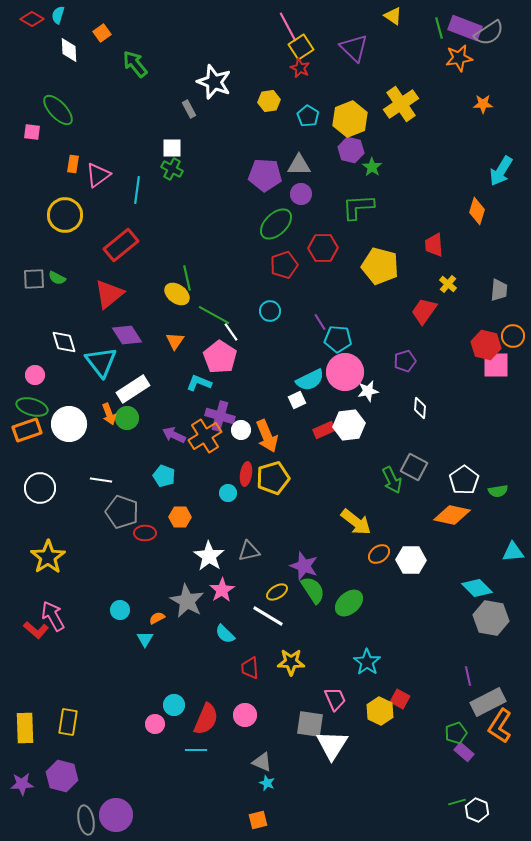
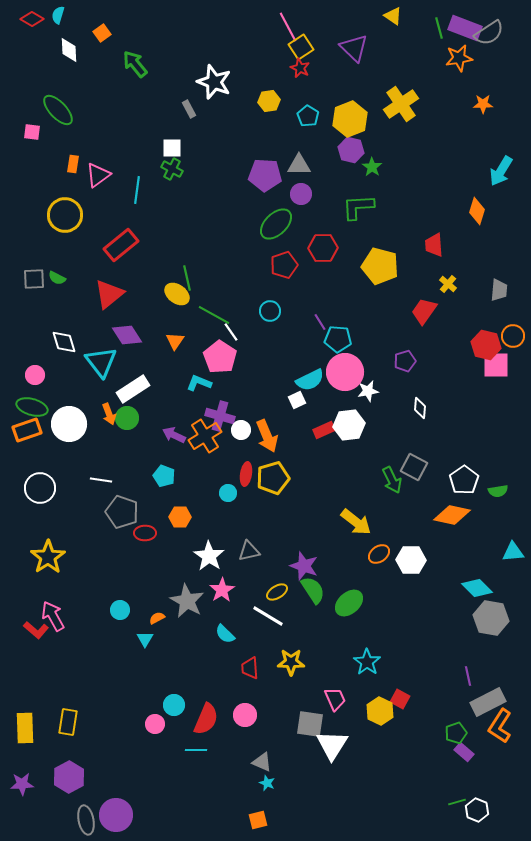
purple hexagon at (62, 776): moved 7 px right, 1 px down; rotated 16 degrees clockwise
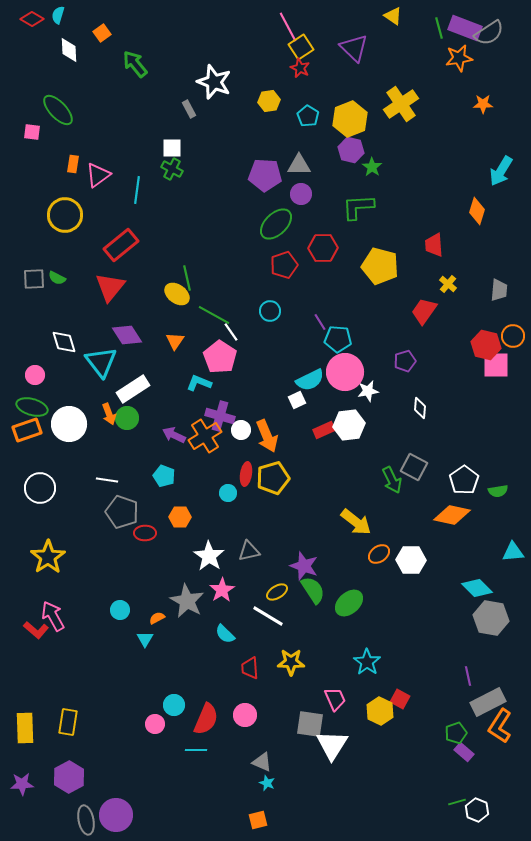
red triangle at (109, 294): moved 1 px right, 7 px up; rotated 12 degrees counterclockwise
white line at (101, 480): moved 6 px right
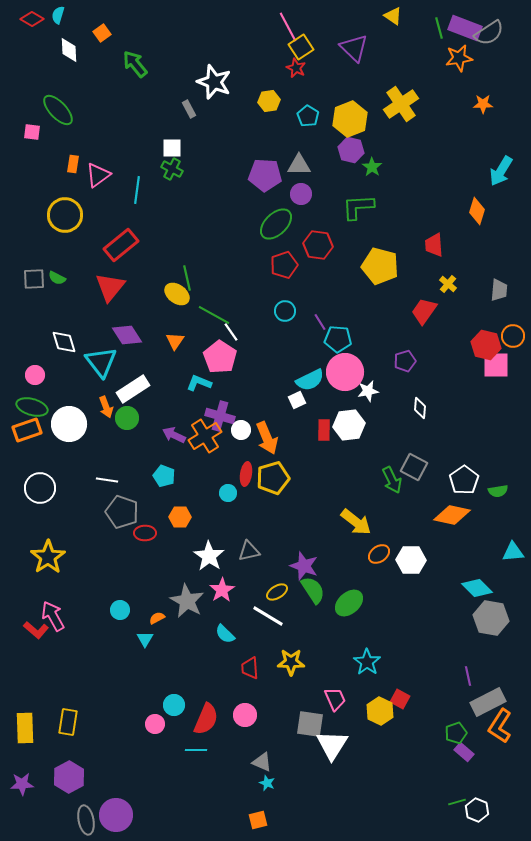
red star at (300, 68): moved 4 px left
red hexagon at (323, 248): moved 5 px left, 3 px up; rotated 8 degrees clockwise
cyan circle at (270, 311): moved 15 px right
orange arrow at (109, 414): moved 3 px left, 7 px up
red rectangle at (324, 430): rotated 65 degrees counterclockwise
orange arrow at (267, 436): moved 2 px down
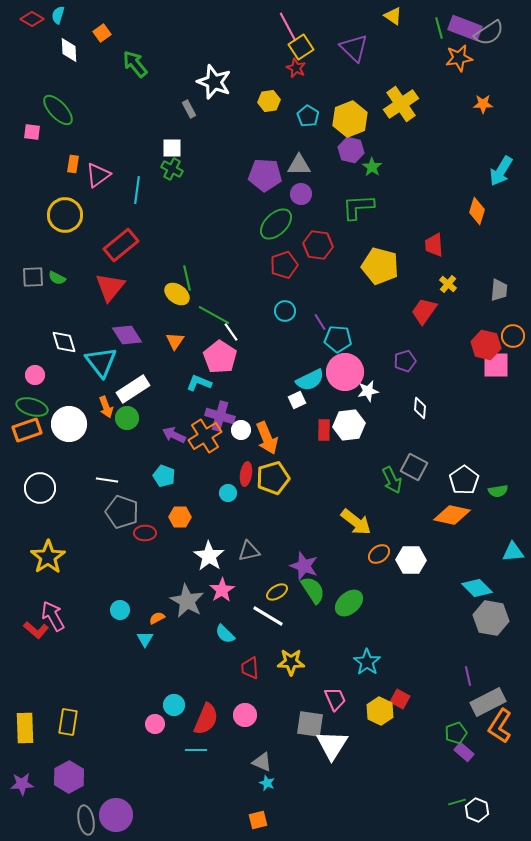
gray square at (34, 279): moved 1 px left, 2 px up
